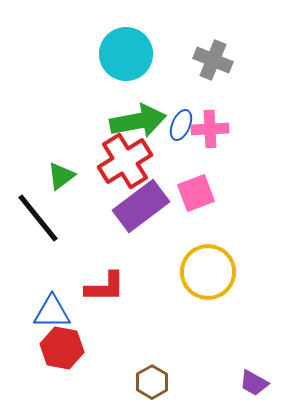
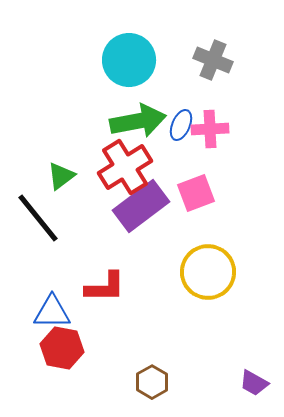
cyan circle: moved 3 px right, 6 px down
red cross: moved 6 px down
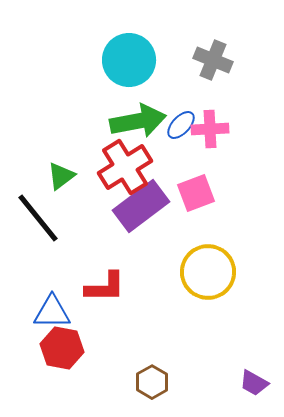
blue ellipse: rotated 20 degrees clockwise
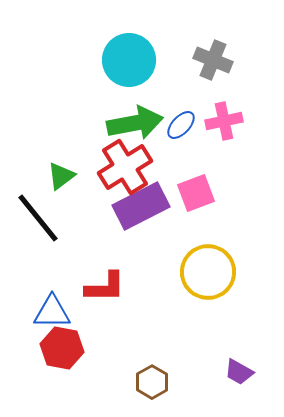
green arrow: moved 3 px left, 2 px down
pink cross: moved 14 px right, 8 px up; rotated 9 degrees counterclockwise
purple rectangle: rotated 10 degrees clockwise
purple trapezoid: moved 15 px left, 11 px up
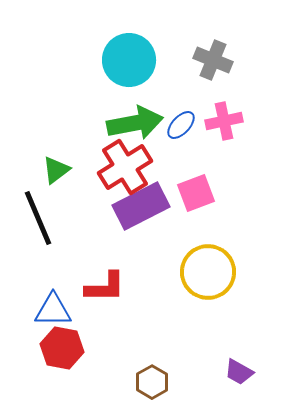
green triangle: moved 5 px left, 6 px up
black line: rotated 16 degrees clockwise
blue triangle: moved 1 px right, 2 px up
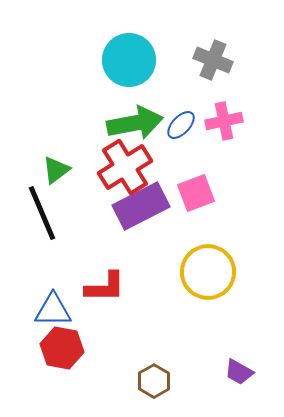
black line: moved 4 px right, 5 px up
brown hexagon: moved 2 px right, 1 px up
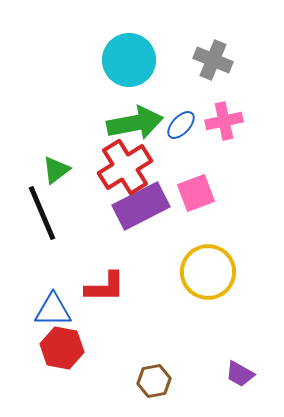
purple trapezoid: moved 1 px right, 2 px down
brown hexagon: rotated 20 degrees clockwise
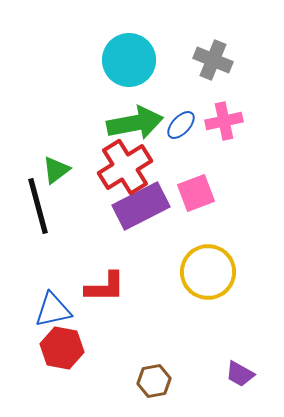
black line: moved 4 px left, 7 px up; rotated 8 degrees clockwise
blue triangle: rotated 12 degrees counterclockwise
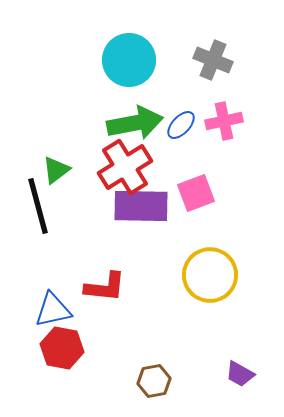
purple rectangle: rotated 28 degrees clockwise
yellow circle: moved 2 px right, 3 px down
red L-shape: rotated 6 degrees clockwise
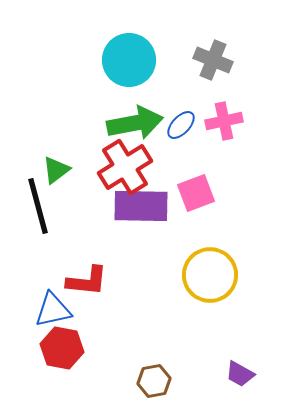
red L-shape: moved 18 px left, 6 px up
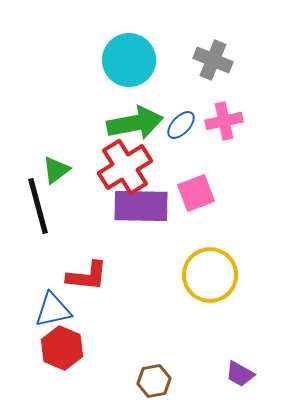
red L-shape: moved 5 px up
red hexagon: rotated 12 degrees clockwise
